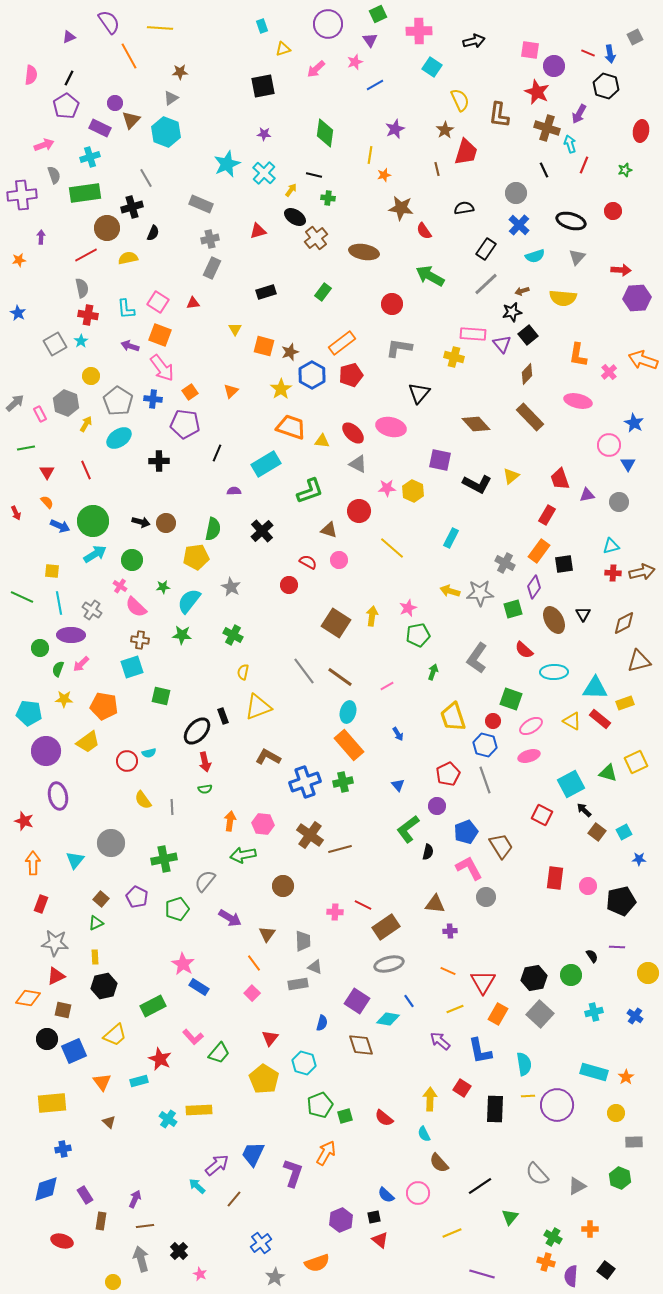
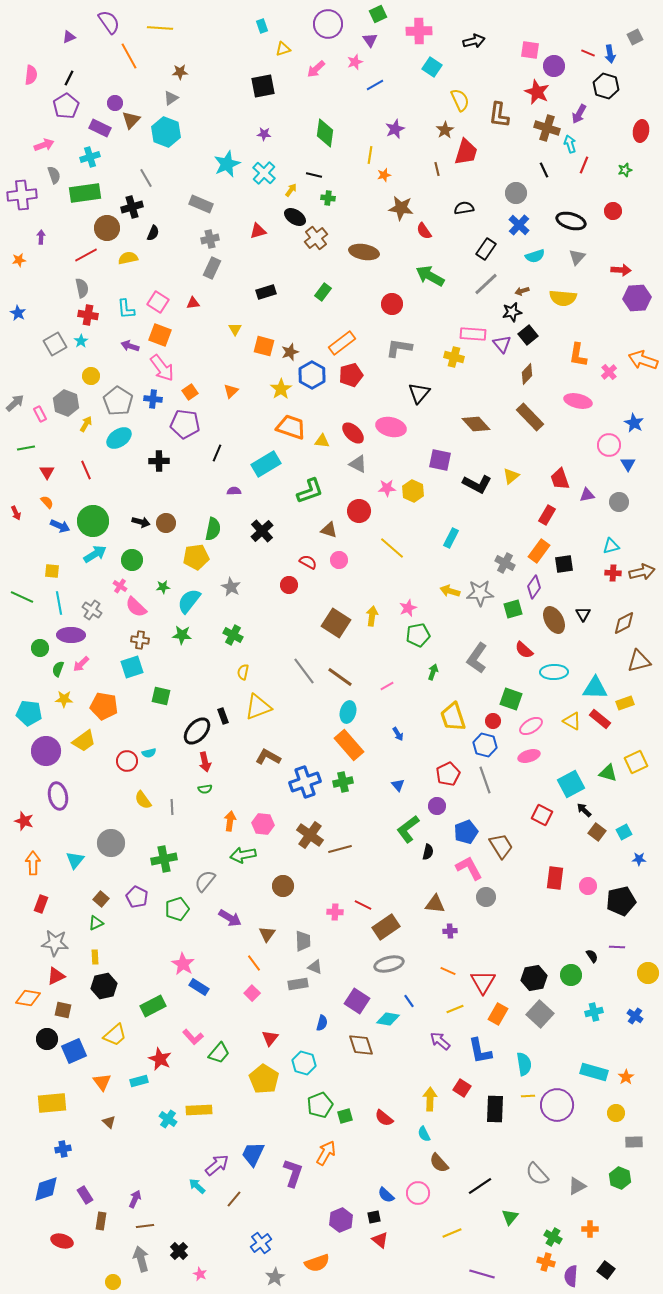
yellow trapezoid at (88, 742): moved 4 px left, 1 px up
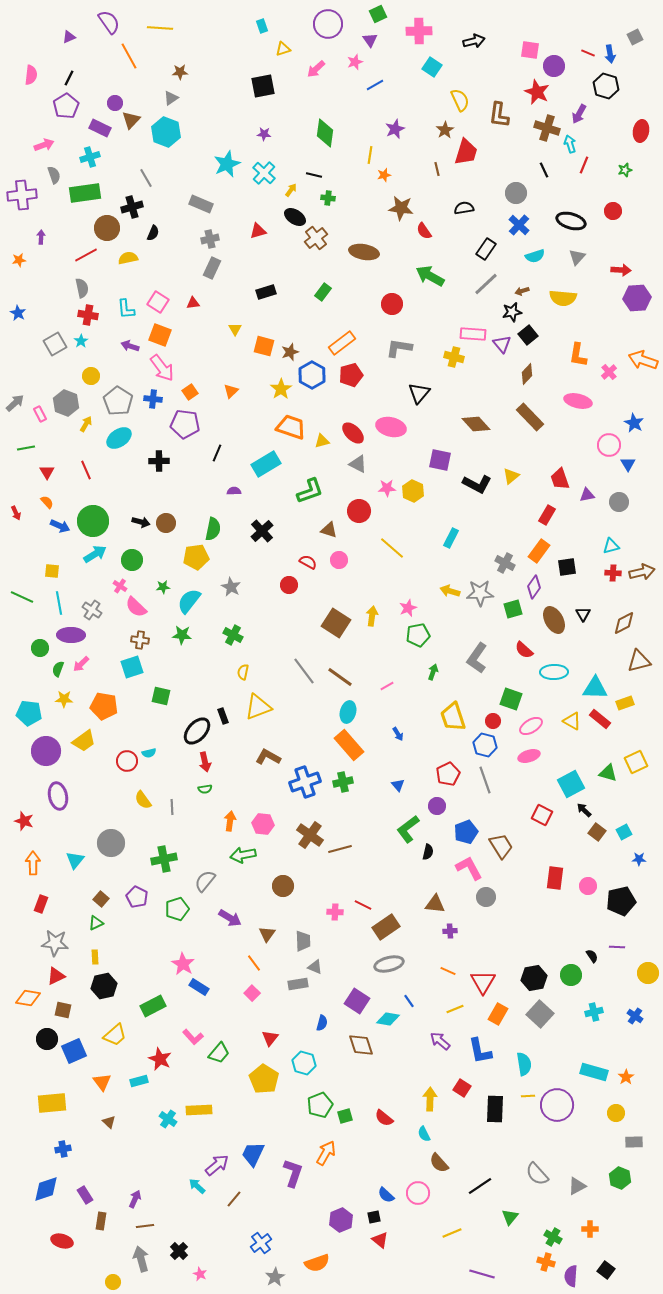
yellow triangle at (322, 441): rotated 21 degrees counterclockwise
black square at (564, 564): moved 3 px right, 3 px down
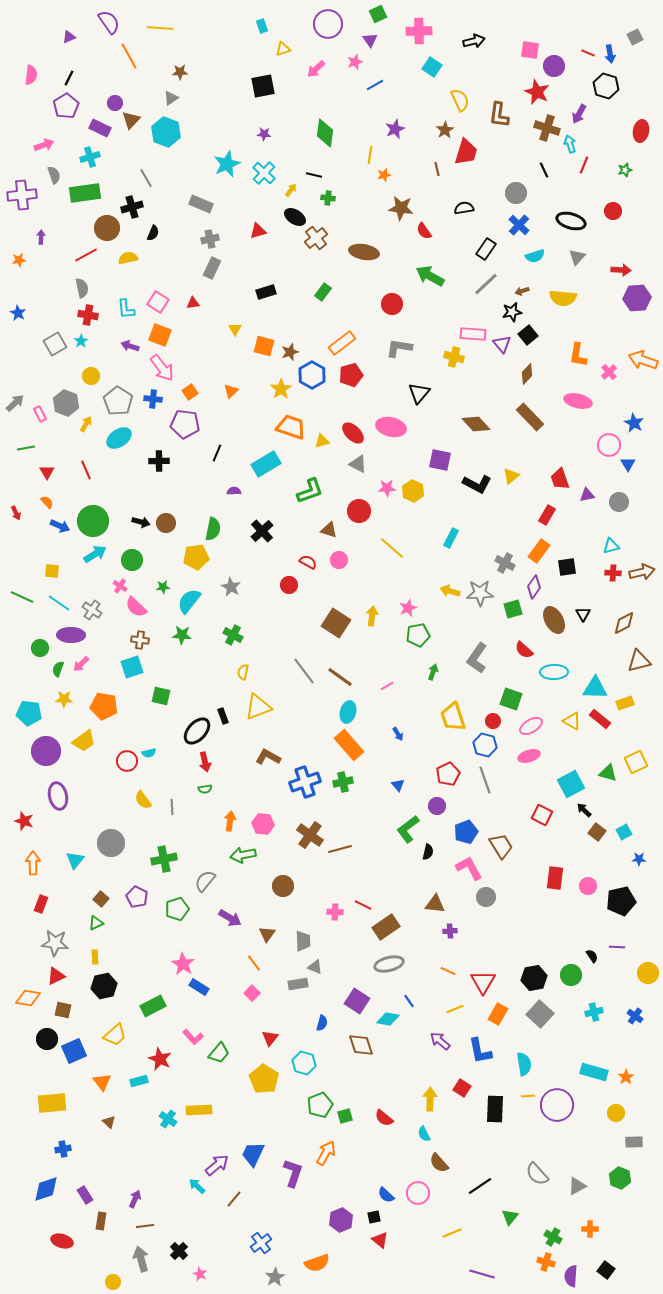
cyan line at (59, 603): rotated 45 degrees counterclockwise
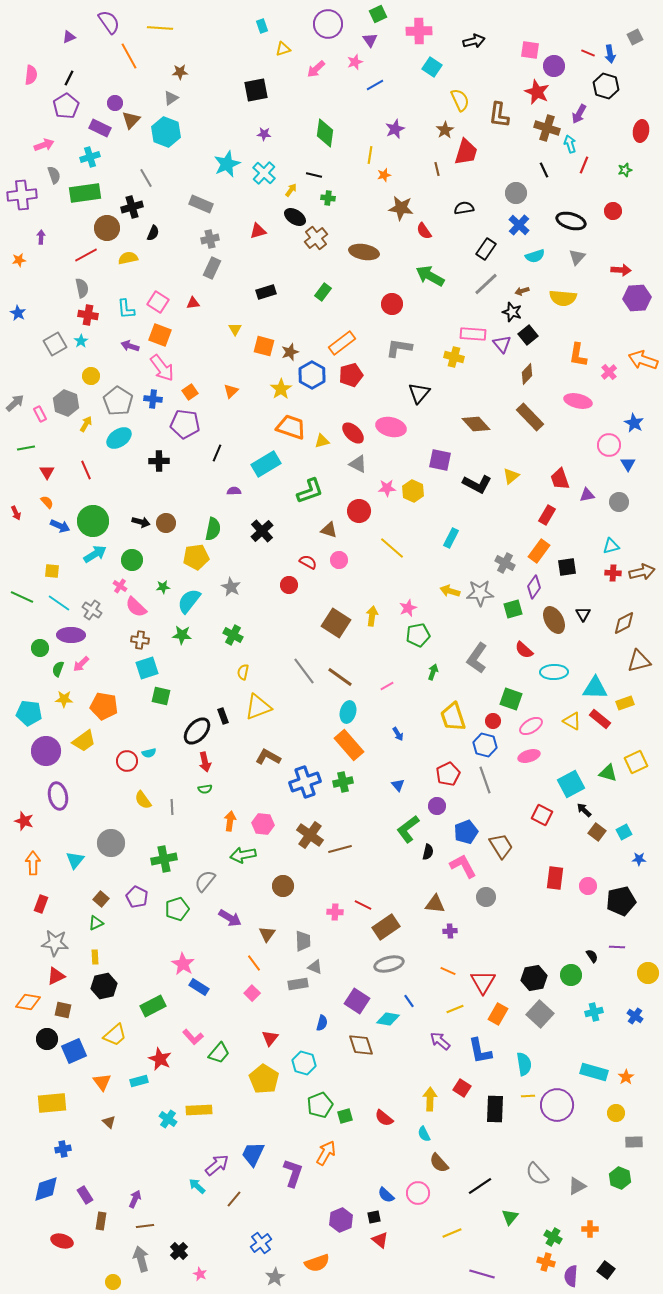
black square at (263, 86): moved 7 px left, 4 px down
black star at (512, 312): rotated 30 degrees clockwise
cyan square at (132, 667): moved 15 px right, 1 px down
pink L-shape at (469, 868): moved 6 px left, 2 px up
orange diamond at (28, 998): moved 4 px down
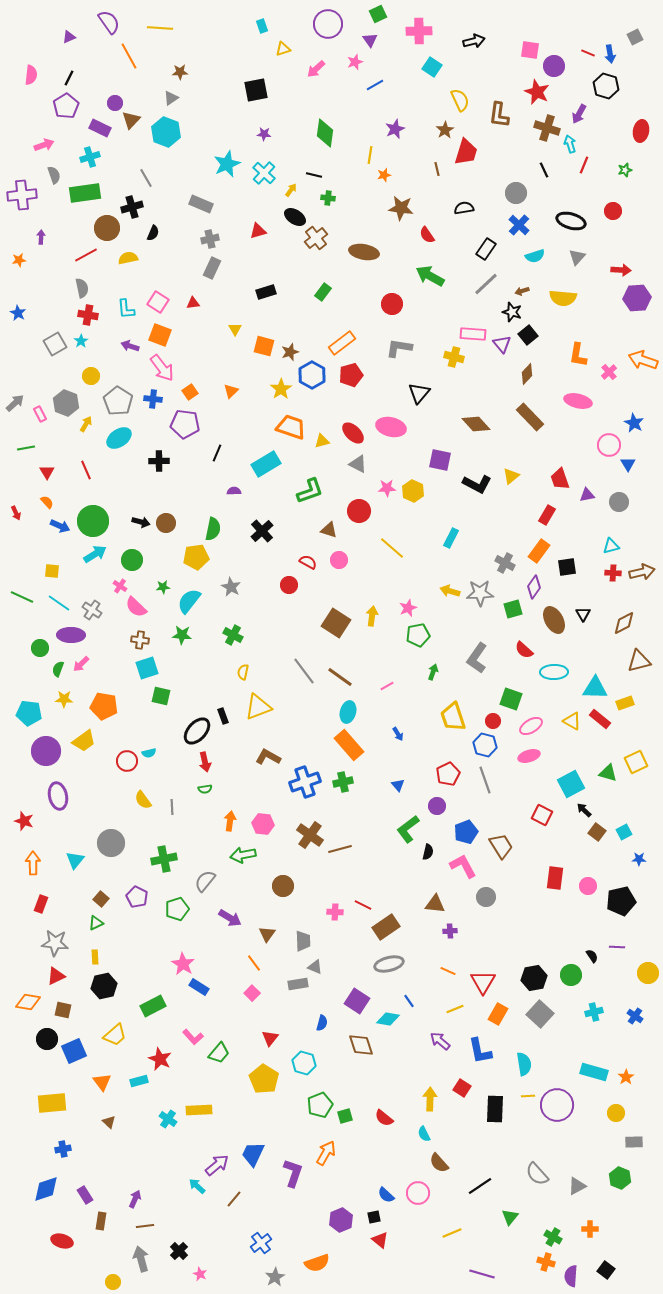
red semicircle at (424, 231): moved 3 px right, 4 px down
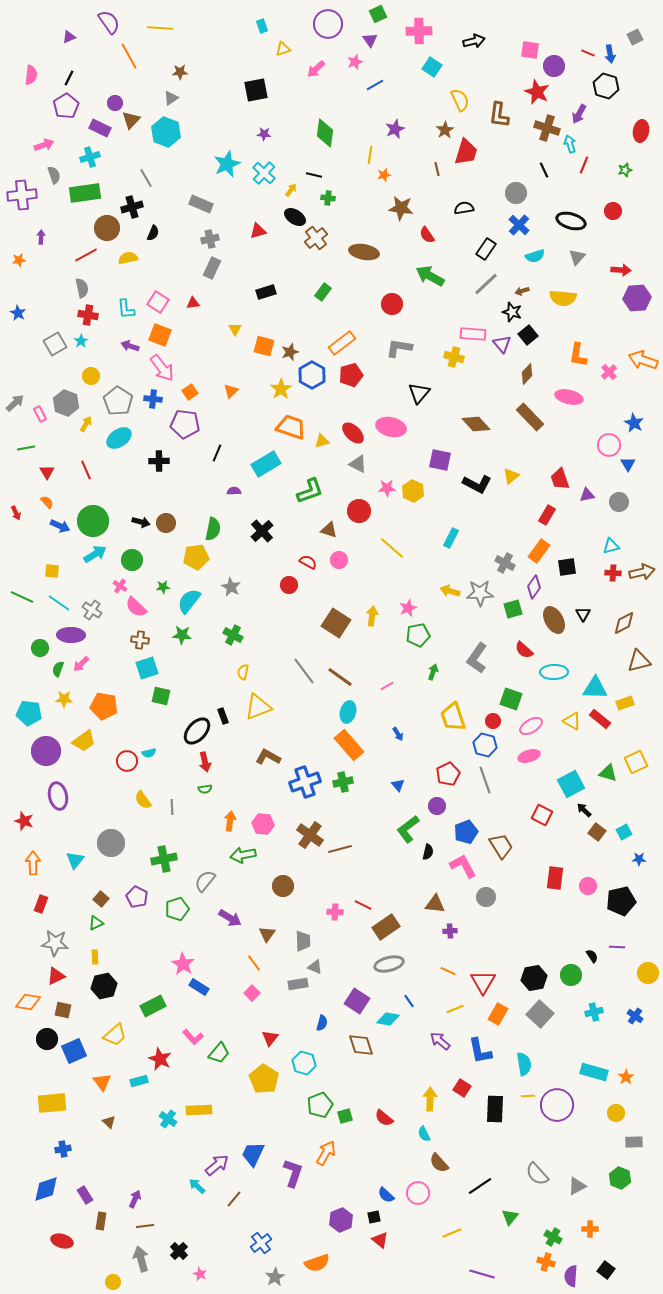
pink ellipse at (578, 401): moved 9 px left, 4 px up
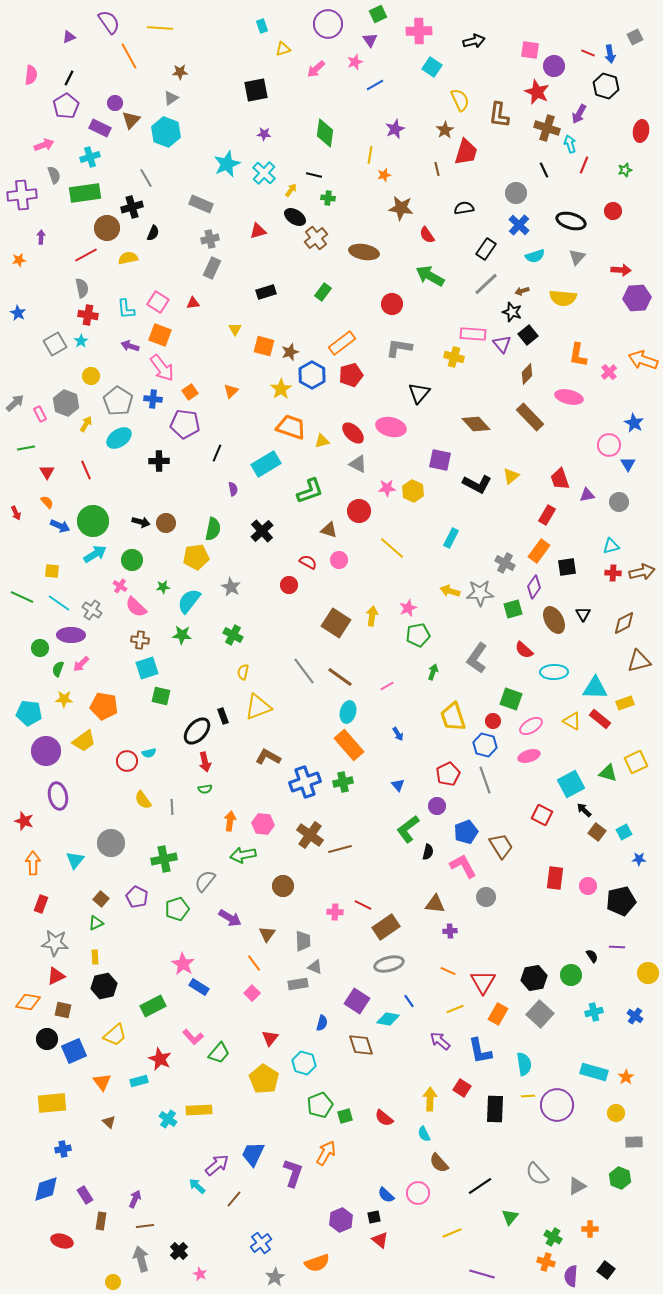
purple semicircle at (234, 491): moved 1 px left, 2 px up; rotated 80 degrees clockwise
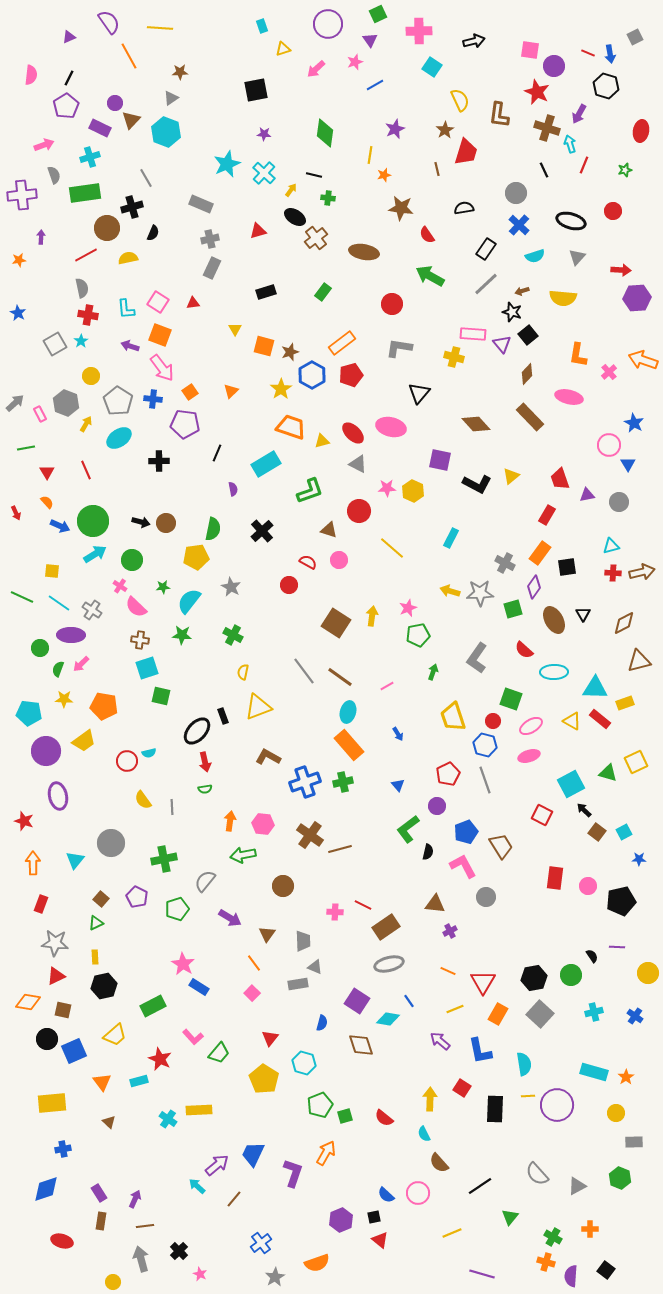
orange rectangle at (539, 551): moved 1 px right, 2 px down
purple cross at (450, 931): rotated 24 degrees counterclockwise
purple rectangle at (85, 1195): moved 14 px right, 2 px up
